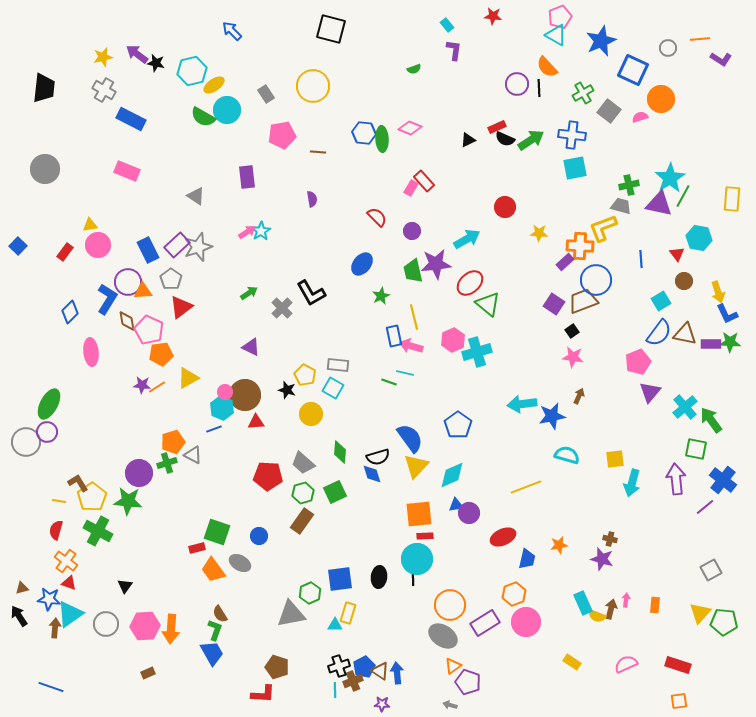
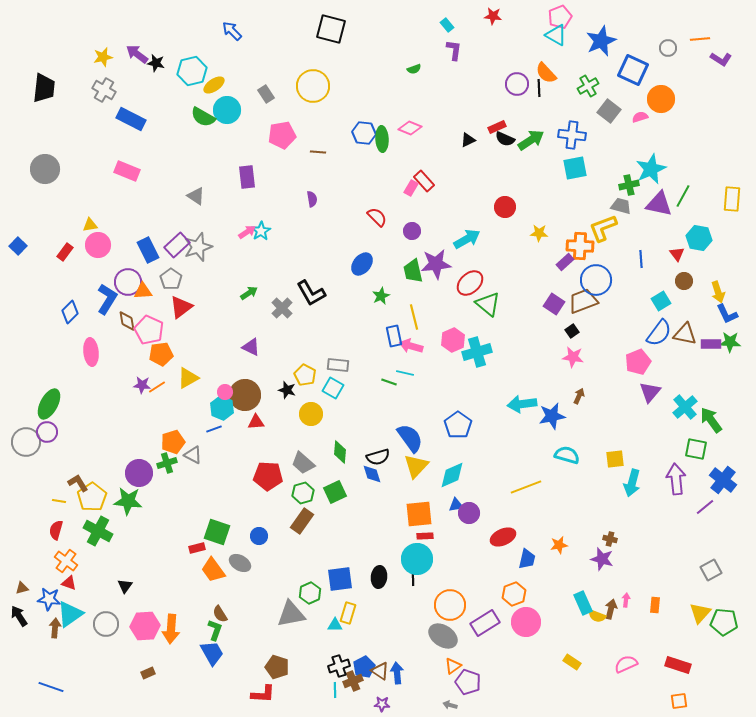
orange semicircle at (547, 67): moved 1 px left, 6 px down
green cross at (583, 93): moved 5 px right, 7 px up
cyan star at (670, 178): moved 19 px left, 9 px up; rotated 8 degrees clockwise
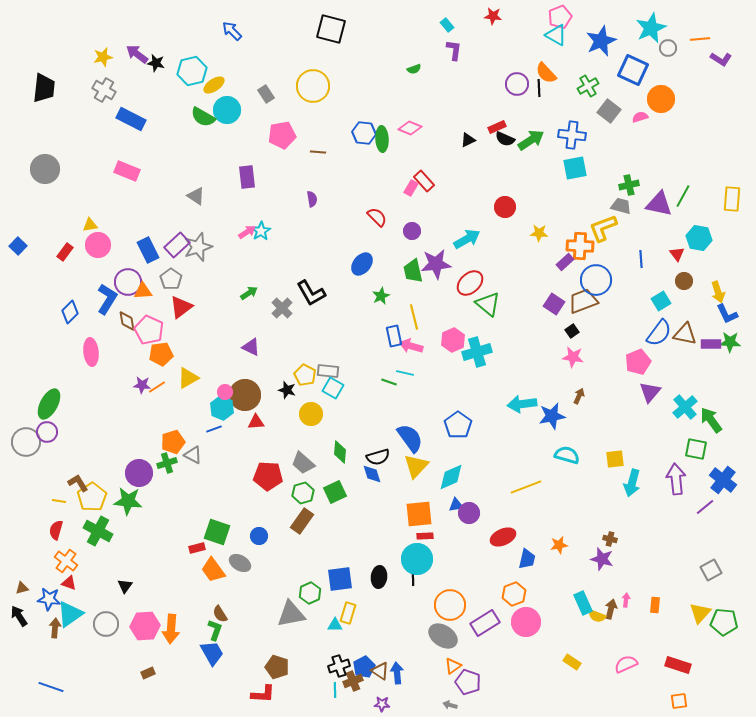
cyan star at (651, 169): moved 141 px up
gray rectangle at (338, 365): moved 10 px left, 6 px down
cyan diamond at (452, 475): moved 1 px left, 2 px down
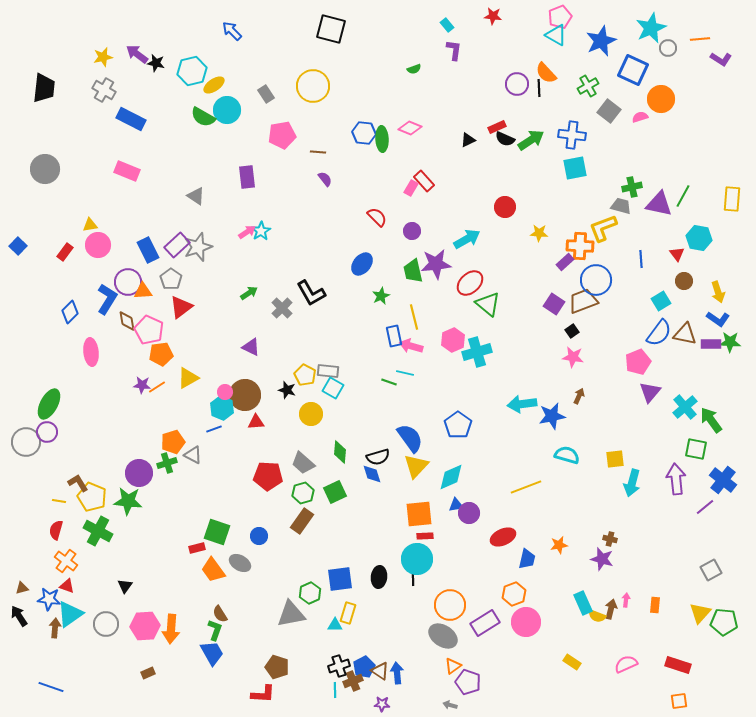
green cross at (629, 185): moved 3 px right, 2 px down
purple semicircle at (312, 199): moved 13 px right, 20 px up; rotated 28 degrees counterclockwise
blue L-shape at (727, 314): moved 9 px left, 5 px down; rotated 30 degrees counterclockwise
yellow pentagon at (92, 497): rotated 16 degrees counterclockwise
red triangle at (69, 583): moved 2 px left, 3 px down
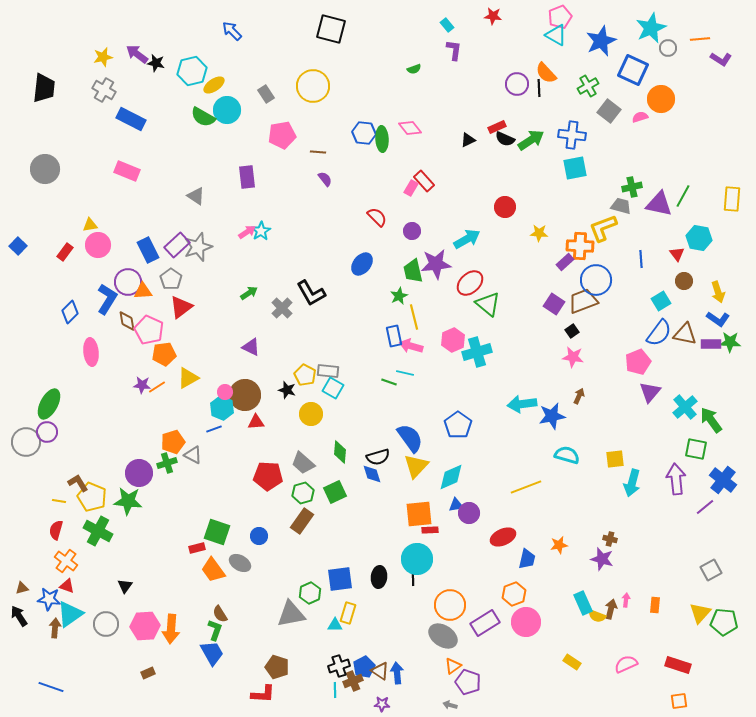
pink diamond at (410, 128): rotated 30 degrees clockwise
green star at (381, 296): moved 18 px right
orange pentagon at (161, 354): moved 3 px right
red rectangle at (425, 536): moved 5 px right, 6 px up
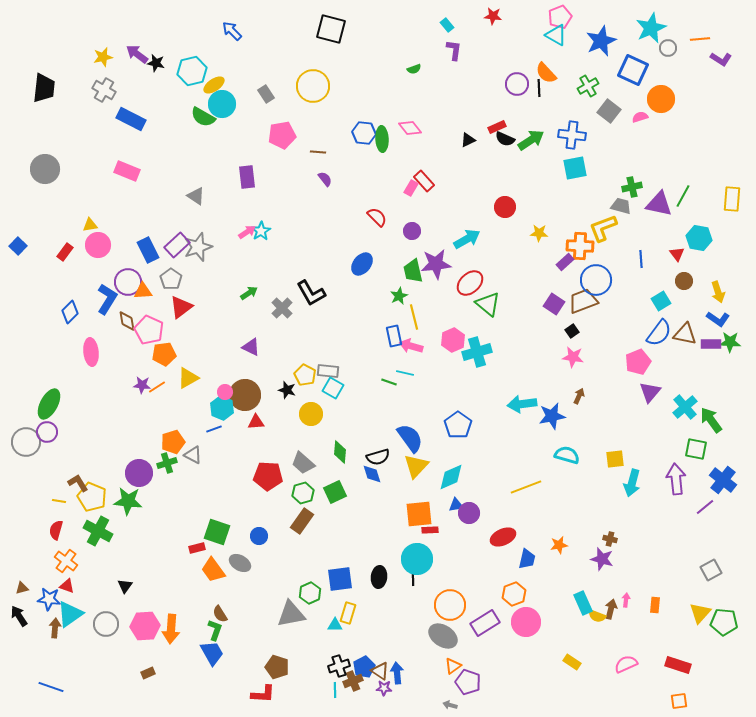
cyan circle at (227, 110): moved 5 px left, 6 px up
purple star at (382, 704): moved 2 px right, 16 px up
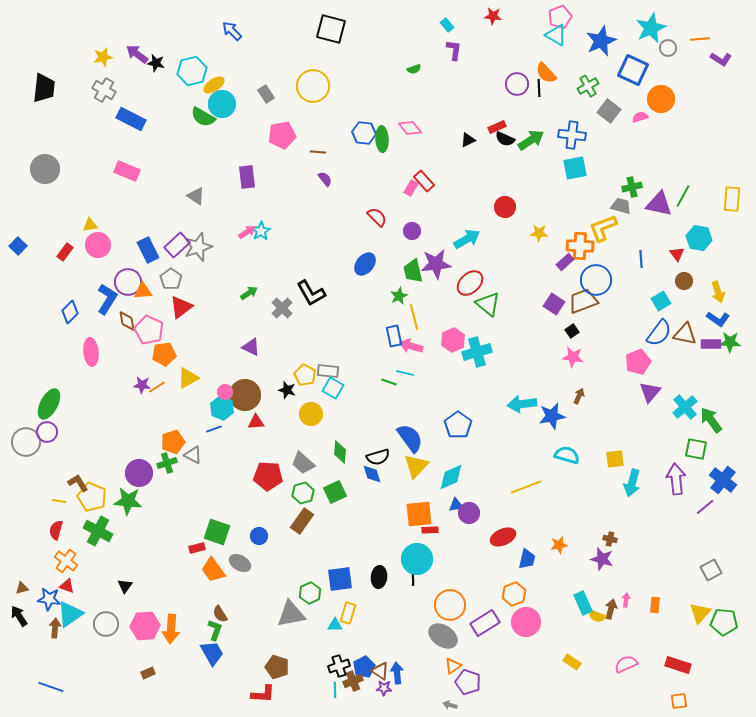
blue ellipse at (362, 264): moved 3 px right
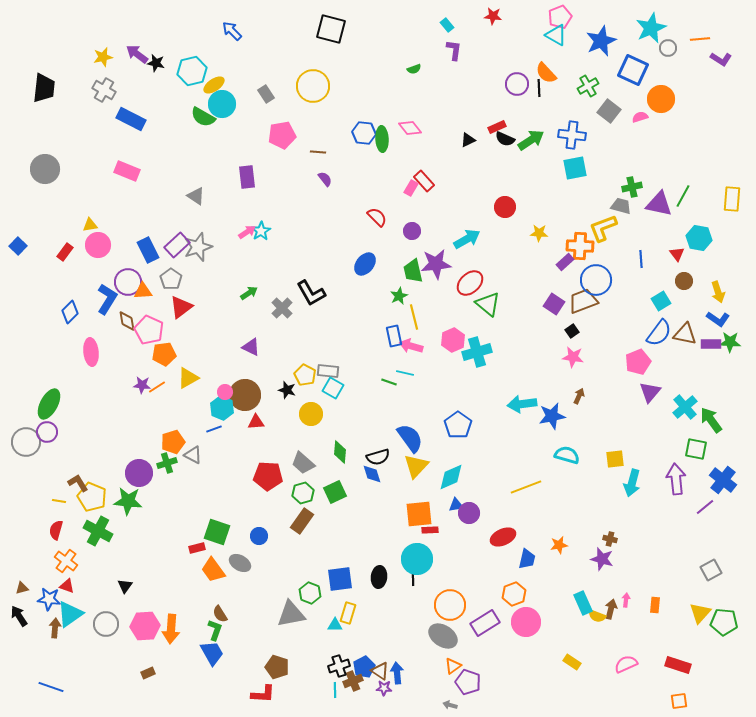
green hexagon at (310, 593): rotated 15 degrees counterclockwise
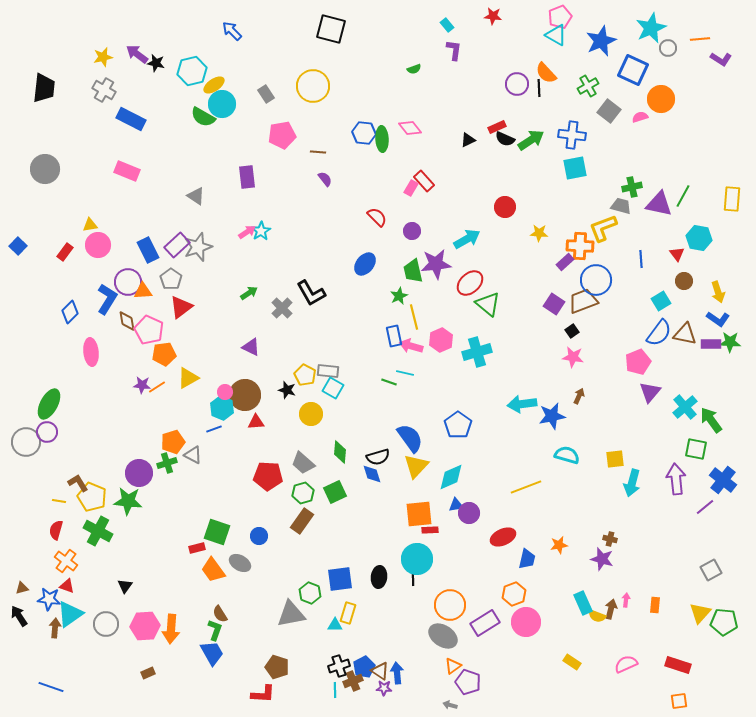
pink hexagon at (453, 340): moved 12 px left
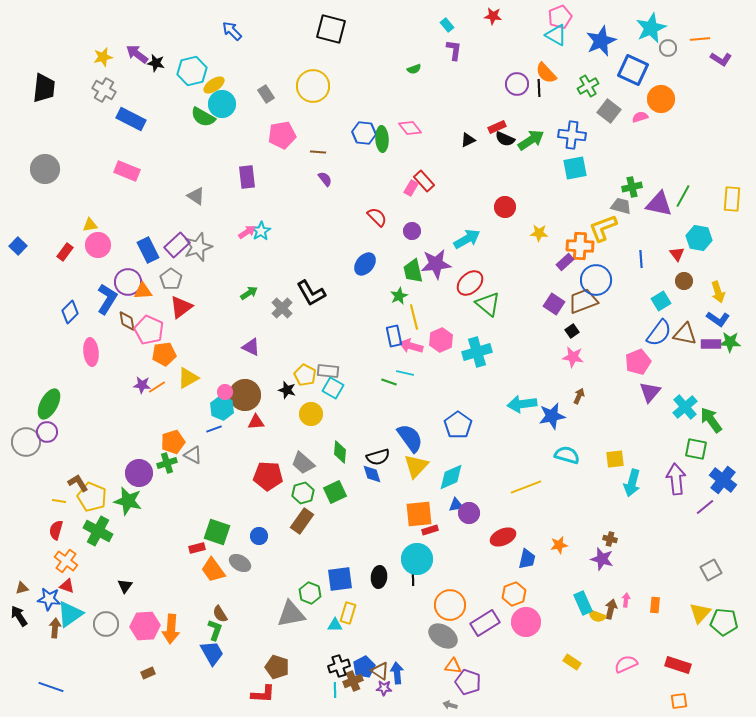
green star at (128, 501): rotated 8 degrees clockwise
red rectangle at (430, 530): rotated 14 degrees counterclockwise
orange triangle at (453, 666): rotated 42 degrees clockwise
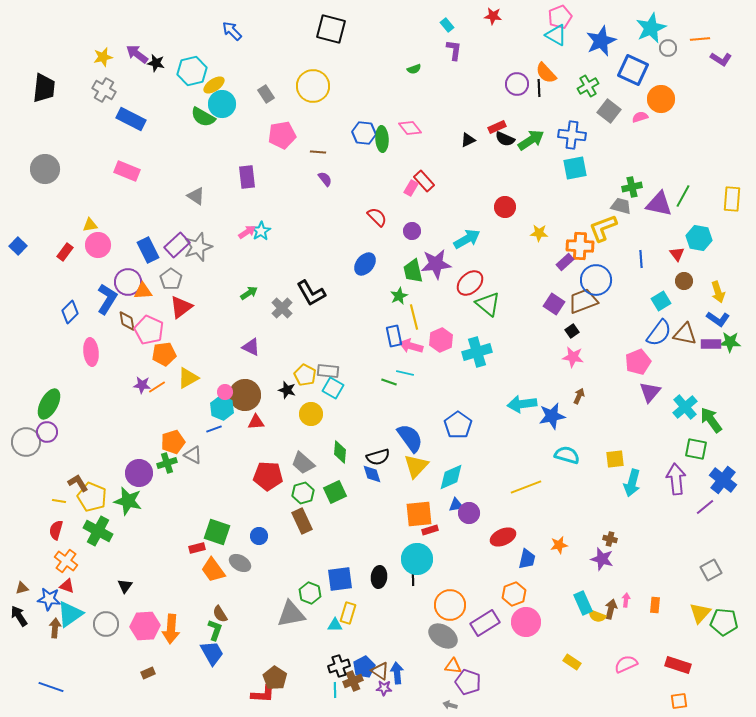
brown rectangle at (302, 521): rotated 60 degrees counterclockwise
brown pentagon at (277, 667): moved 2 px left, 11 px down; rotated 15 degrees clockwise
